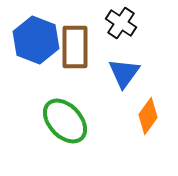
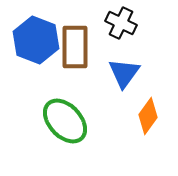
black cross: rotated 8 degrees counterclockwise
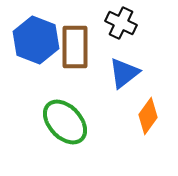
blue triangle: rotated 16 degrees clockwise
green ellipse: moved 1 px down
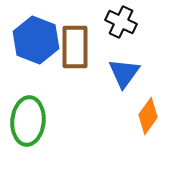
black cross: moved 1 px up
blue triangle: rotated 16 degrees counterclockwise
green ellipse: moved 37 px left, 1 px up; rotated 48 degrees clockwise
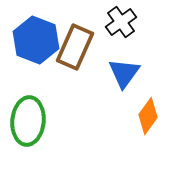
black cross: rotated 28 degrees clockwise
brown rectangle: rotated 24 degrees clockwise
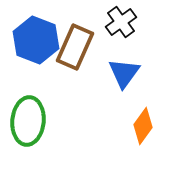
orange diamond: moved 5 px left, 10 px down
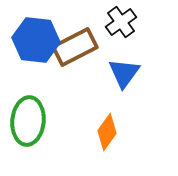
blue hexagon: rotated 15 degrees counterclockwise
brown rectangle: rotated 39 degrees clockwise
orange diamond: moved 36 px left, 6 px down
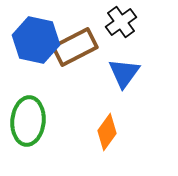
blue hexagon: rotated 6 degrees clockwise
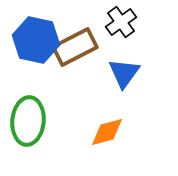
orange diamond: rotated 39 degrees clockwise
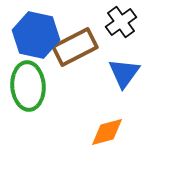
blue hexagon: moved 5 px up
green ellipse: moved 35 px up; rotated 9 degrees counterclockwise
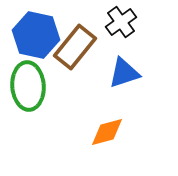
brown rectangle: rotated 24 degrees counterclockwise
blue triangle: rotated 36 degrees clockwise
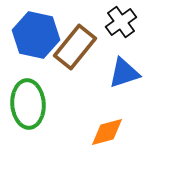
green ellipse: moved 18 px down
